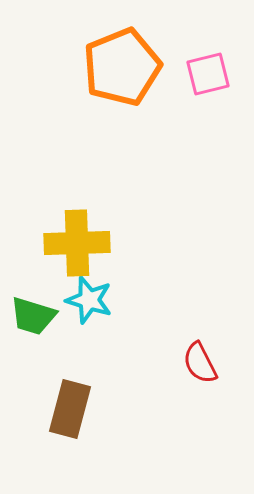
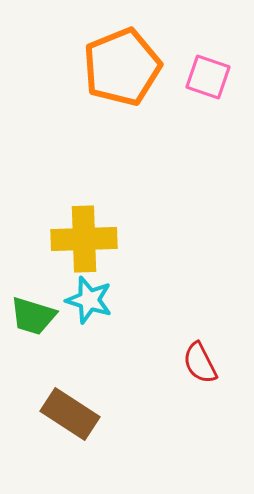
pink square: moved 3 px down; rotated 33 degrees clockwise
yellow cross: moved 7 px right, 4 px up
brown rectangle: moved 5 px down; rotated 72 degrees counterclockwise
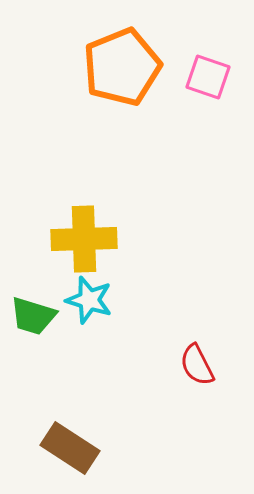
red semicircle: moved 3 px left, 2 px down
brown rectangle: moved 34 px down
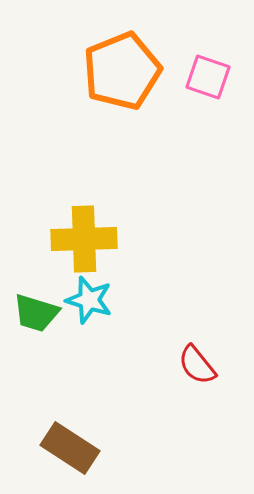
orange pentagon: moved 4 px down
green trapezoid: moved 3 px right, 3 px up
red semicircle: rotated 12 degrees counterclockwise
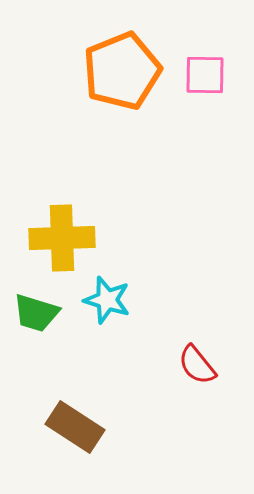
pink square: moved 3 px left, 2 px up; rotated 18 degrees counterclockwise
yellow cross: moved 22 px left, 1 px up
cyan star: moved 18 px right
brown rectangle: moved 5 px right, 21 px up
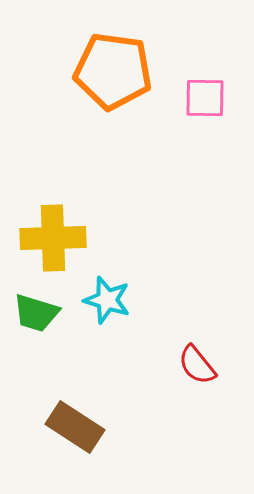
orange pentagon: moved 9 px left; rotated 30 degrees clockwise
pink square: moved 23 px down
yellow cross: moved 9 px left
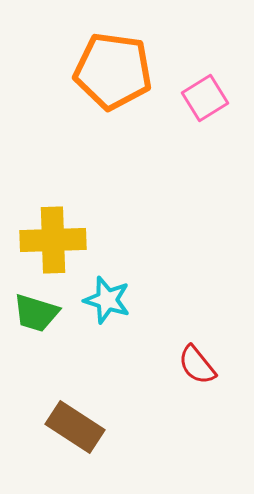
pink square: rotated 33 degrees counterclockwise
yellow cross: moved 2 px down
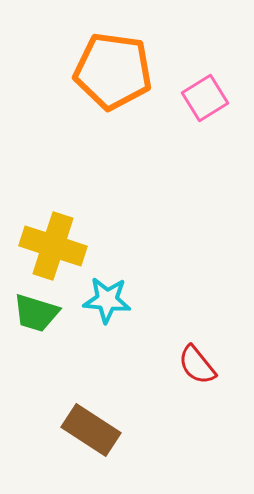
yellow cross: moved 6 px down; rotated 20 degrees clockwise
cyan star: rotated 12 degrees counterclockwise
brown rectangle: moved 16 px right, 3 px down
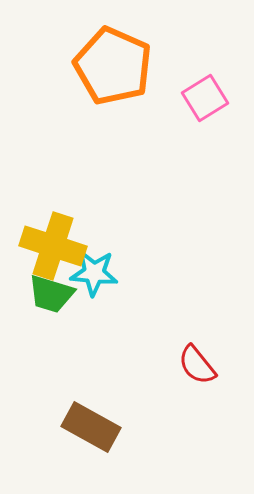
orange pentagon: moved 5 px up; rotated 16 degrees clockwise
cyan star: moved 13 px left, 27 px up
green trapezoid: moved 15 px right, 19 px up
brown rectangle: moved 3 px up; rotated 4 degrees counterclockwise
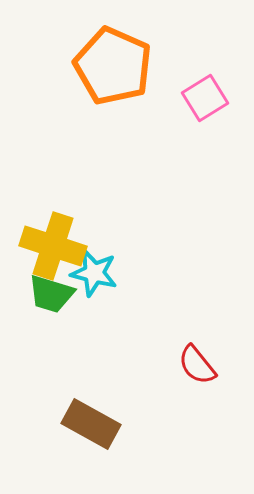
cyan star: rotated 9 degrees clockwise
brown rectangle: moved 3 px up
